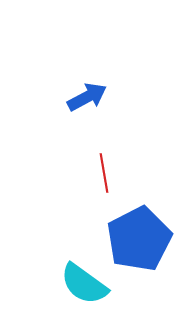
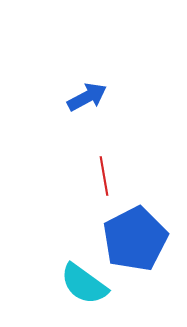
red line: moved 3 px down
blue pentagon: moved 4 px left
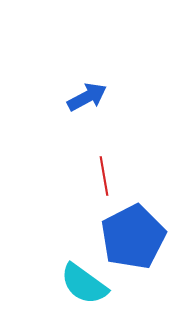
blue pentagon: moved 2 px left, 2 px up
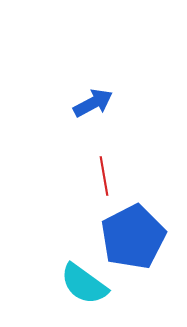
blue arrow: moved 6 px right, 6 px down
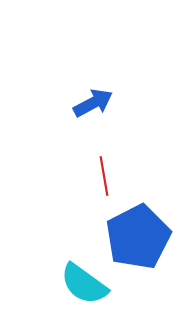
blue pentagon: moved 5 px right
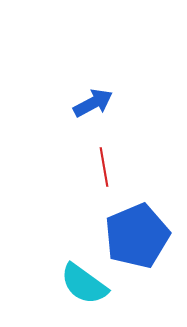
red line: moved 9 px up
blue pentagon: moved 1 px left, 1 px up; rotated 4 degrees clockwise
